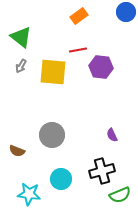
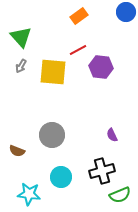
green triangle: rotated 10 degrees clockwise
red line: rotated 18 degrees counterclockwise
cyan circle: moved 2 px up
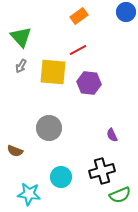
purple hexagon: moved 12 px left, 16 px down
gray circle: moved 3 px left, 7 px up
brown semicircle: moved 2 px left
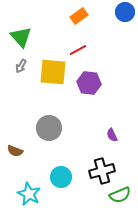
blue circle: moved 1 px left
cyan star: rotated 20 degrees clockwise
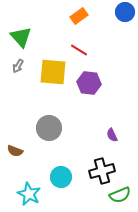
red line: moved 1 px right; rotated 60 degrees clockwise
gray arrow: moved 3 px left
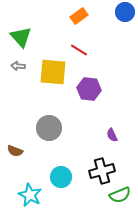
gray arrow: rotated 64 degrees clockwise
purple hexagon: moved 6 px down
cyan star: moved 1 px right, 1 px down
